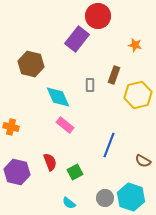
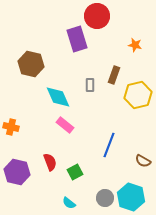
red circle: moved 1 px left
purple rectangle: rotated 55 degrees counterclockwise
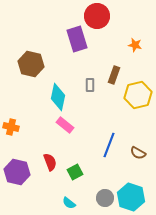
cyan diamond: rotated 36 degrees clockwise
brown semicircle: moved 5 px left, 8 px up
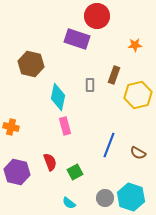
purple rectangle: rotated 55 degrees counterclockwise
orange star: rotated 16 degrees counterclockwise
pink rectangle: moved 1 px down; rotated 36 degrees clockwise
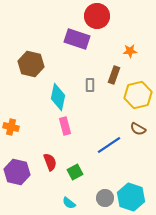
orange star: moved 5 px left, 6 px down
blue line: rotated 35 degrees clockwise
brown semicircle: moved 24 px up
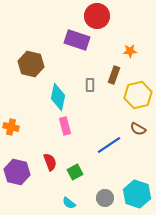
purple rectangle: moved 1 px down
cyan hexagon: moved 6 px right, 3 px up
